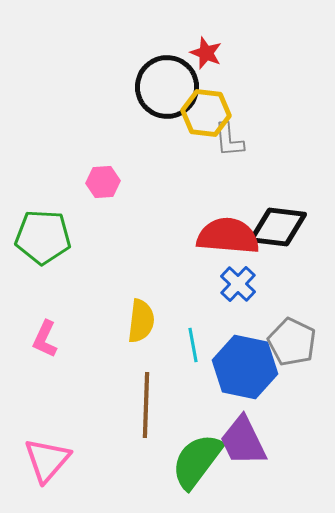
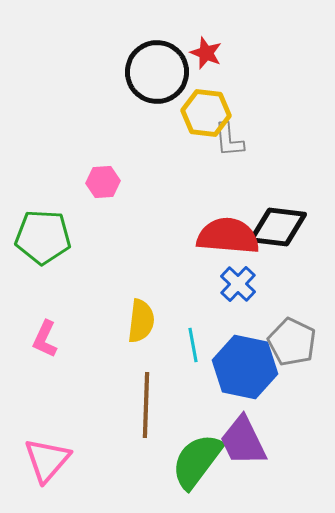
black circle: moved 10 px left, 15 px up
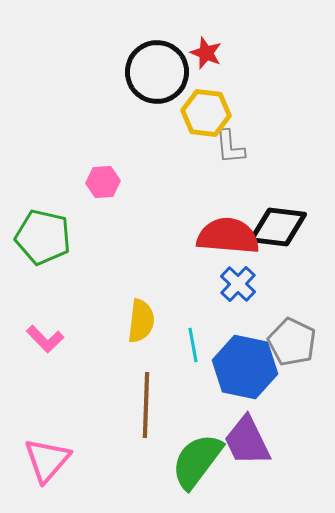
gray L-shape: moved 1 px right, 7 px down
green pentagon: rotated 10 degrees clockwise
pink L-shape: rotated 69 degrees counterclockwise
purple trapezoid: moved 4 px right
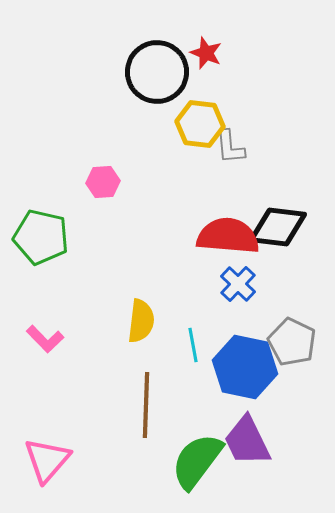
yellow hexagon: moved 6 px left, 11 px down
green pentagon: moved 2 px left
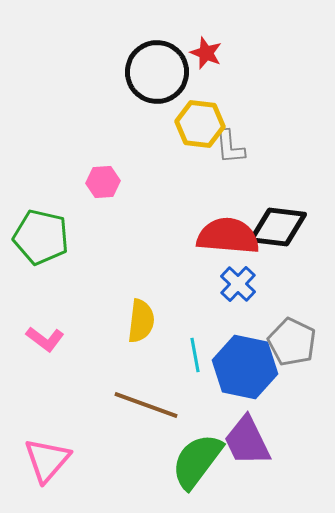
pink L-shape: rotated 9 degrees counterclockwise
cyan line: moved 2 px right, 10 px down
brown line: rotated 72 degrees counterclockwise
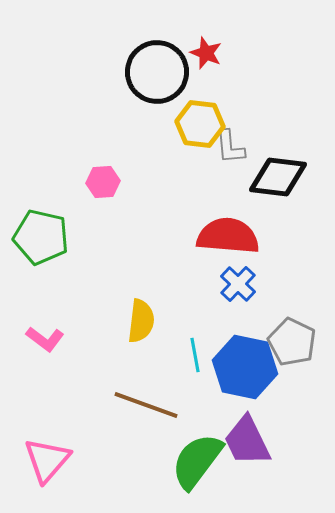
black diamond: moved 50 px up
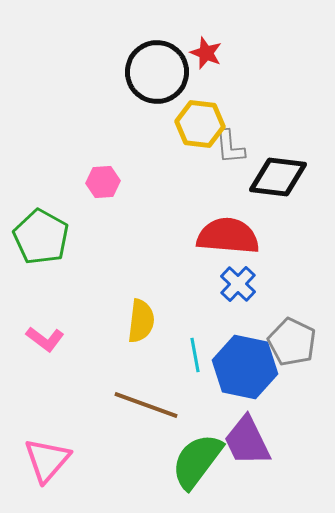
green pentagon: rotated 16 degrees clockwise
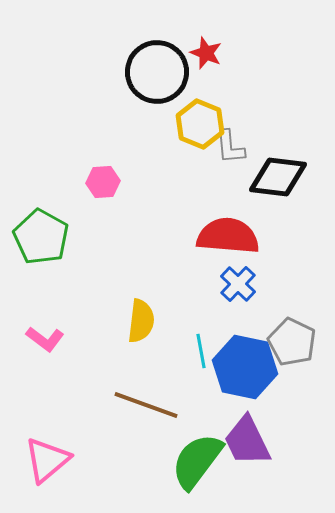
yellow hexagon: rotated 15 degrees clockwise
cyan line: moved 6 px right, 4 px up
pink triangle: rotated 9 degrees clockwise
